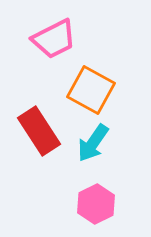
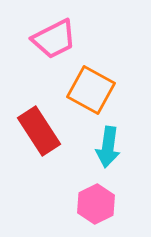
cyan arrow: moved 15 px right, 4 px down; rotated 27 degrees counterclockwise
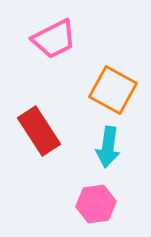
orange square: moved 22 px right
pink hexagon: rotated 18 degrees clockwise
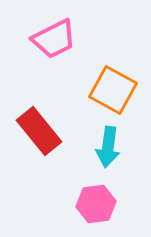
red rectangle: rotated 6 degrees counterclockwise
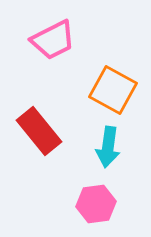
pink trapezoid: moved 1 px left, 1 px down
